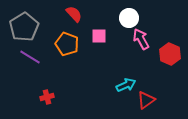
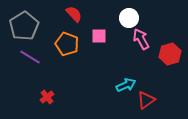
gray pentagon: moved 1 px up
red hexagon: rotated 20 degrees clockwise
red cross: rotated 24 degrees counterclockwise
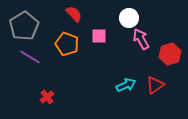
red triangle: moved 9 px right, 15 px up
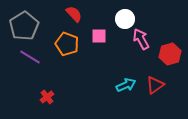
white circle: moved 4 px left, 1 px down
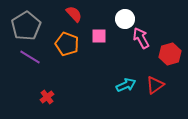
gray pentagon: moved 2 px right
pink arrow: moved 1 px up
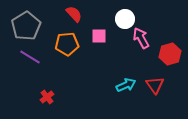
orange pentagon: rotated 25 degrees counterclockwise
red triangle: rotated 30 degrees counterclockwise
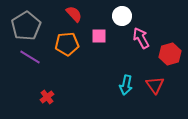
white circle: moved 3 px left, 3 px up
cyan arrow: rotated 126 degrees clockwise
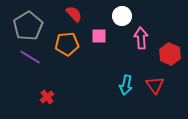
gray pentagon: moved 2 px right
pink arrow: rotated 25 degrees clockwise
red hexagon: rotated 20 degrees counterclockwise
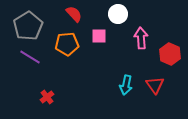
white circle: moved 4 px left, 2 px up
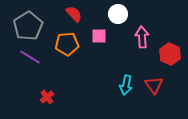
pink arrow: moved 1 px right, 1 px up
red triangle: moved 1 px left
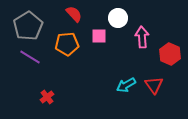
white circle: moved 4 px down
cyan arrow: rotated 48 degrees clockwise
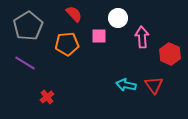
purple line: moved 5 px left, 6 px down
cyan arrow: rotated 42 degrees clockwise
